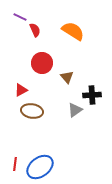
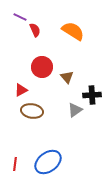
red circle: moved 4 px down
blue ellipse: moved 8 px right, 5 px up
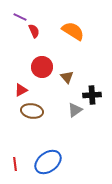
red semicircle: moved 1 px left, 1 px down
red line: rotated 16 degrees counterclockwise
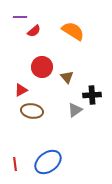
purple line: rotated 24 degrees counterclockwise
red semicircle: rotated 72 degrees clockwise
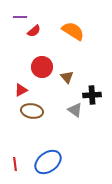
gray triangle: rotated 49 degrees counterclockwise
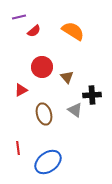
purple line: moved 1 px left; rotated 16 degrees counterclockwise
brown ellipse: moved 12 px right, 3 px down; rotated 65 degrees clockwise
red line: moved 3 px right, 16 px up
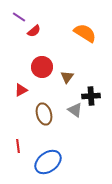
purple line: rotated 48 degrees clockwise
orange semicircle: moved 12 px right, 2 px down
brown triangle: rotated 16 degrees clockwise
black cross: moved 1 px left, 1 px down
red line: moved 2 px up
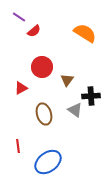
brown triangle: moved 3 px down
red triangle: moved 2 px up
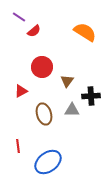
orange semicircle: moved 1 px up
brown triangle: moved 1 px down
red triangle: moved 3 px down
gray triangle: moved 3 px left; rotated 35 degrees counterclockwise
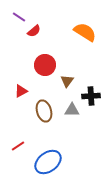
red circle: moved 3 px right, 2 px up
brown ellipse: moved 3 px up
red line: rotated 64 degrees clockwise
